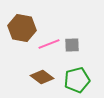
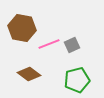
gray square: rotated 21 degrees counterclockwise
brown diamond: moved 13 px left, 3 px up
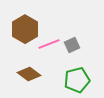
brown hexagon: moved 3 px right, 1 px down; rotated 20 degrees clockwise
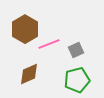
gray square: moved 4 px right, 5 px down
brown diamond: rotated 60 degrees counterclockwise
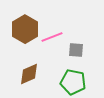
pink line: moved 3 px right, 7 px up
gray square: rotated 28 degrees clockwise
green pentagon: moved 4 px left, 2 px down; rotated 25 degrees clockwise
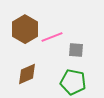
brown diamond: moved 2 px left
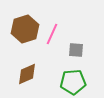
brown hexagon: rotated 12 degrees clockwise
pink line: moved 3 px up; rotated 45 degrees counterclockwise
green pentagon: rotated 15 degrees counterclockwise
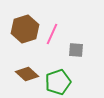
brown diamond: rotated 65 degrees clockwise
green pentagon: moved 15 px left; rotated 15 degrees counterclockwise
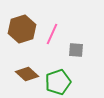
brown hexagon: moved 3 px left
